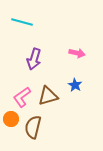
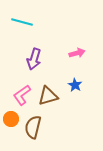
pink arrow: rotated 28 degrees counterclockwise
pink L-shape: moved 2 px up
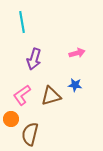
cyan line: rotated 65 degrees clockwise
blue star: rotated 24 degrees counterclockwise
brown triangle: moved 3 px right
brown semicircle: moved 3 px left, 7 px down
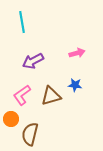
purple arrow: moved 1 px left, 2 px down; rotated 45 degrees clockwise
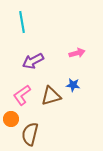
blue star: moved 2 px left
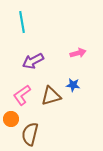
pink arrow: moved 1 px right
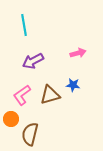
cyan line: moved 2 px right, 3 px down
brown triangle: moved 1 px left, 1 px up
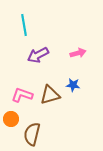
purple arrow: moved 5 px right, 6 px up
pink L-shape: rotated 55 degrees clockwise
brown semicircle: moved 2 px right
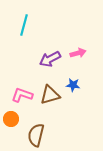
cyan line: rotated 25 degrees clockwise
purple arrow: moved 12 px right, 4 px down
brown semicircle: moved 4 px right, 1 px down
